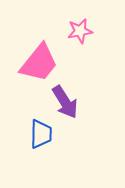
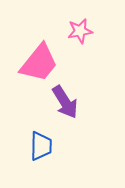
blue trapezoid: moved 12 px down
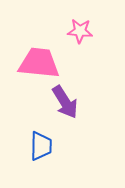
pink star: rotated 15 degrees clockwise
pink trapezoid: rotated 123 degrees counterclockwise
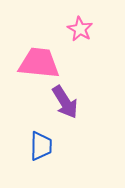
pink star: moved 2 px up; rotated 25 degrees clockwise
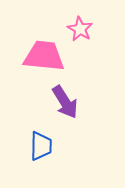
pink trapezoid: moved 5 px right, 7 px up
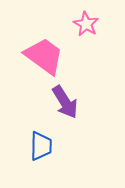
pink star: moved 6 px right, 5 px up
pink trapezoid: rotated 30 degrees clockwise
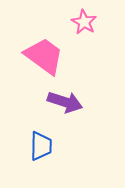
pink star: moved 2 px left, 2 px up
purple arrow: rotated 40 degrees counterclockwise
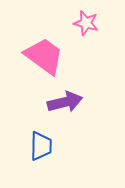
pink star: moved 2 px right, 1 px down; rotated 15 degrees counterclockwise
purple arrow: rotated 32 degrees counterclockwise
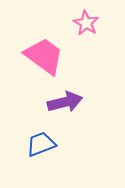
pink star: rotated 15 degrees clockwise
blue trapezoid: moved 2 px up; rotated 112 degrees counterclockwise
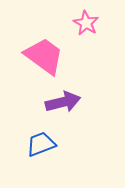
purple arrow: moved 2 px left
